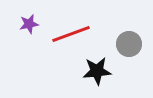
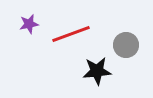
gray circle: moved 3 px left, 1 px down
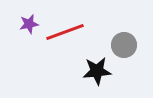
red line: moved 6 px left, 2 px up
gray circle: moved 2 px left
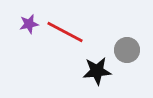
red line: rotated 48 degrees clockwise
gray circle: moved 3 px right, 5 px down
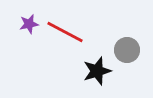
black star: rotated 12 degrees counterclockwise
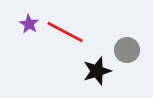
purple star: rotated 30 degrees counterclockwise
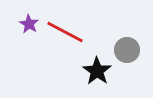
black star: rotated 20 degrees counterclockwise
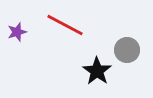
purple star: moved 12 px left, 8 px down; rotated 24 degrees clockwise
red line: moved 7 px up
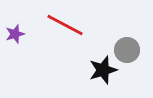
purple star: moved 2 px left, 2 px down
black star: moved 6 px right, 1 px up; rotated 20 degrees clockwise
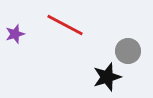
gray circle: moved 1 px right, 1 px down
black star: moved 4 px right, 7 px down
